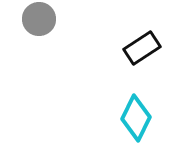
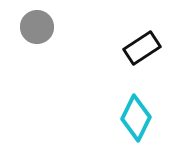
gray circle: moved 2 px left, 8 px down
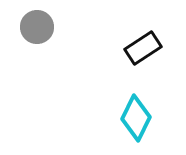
black rectangle: moved 1 px right
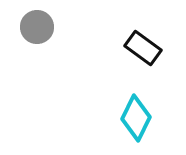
black rectangle: rotated 69 degrees clockwise
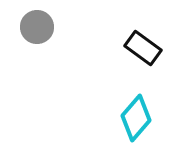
cyan diamond: rotated 15 degrees clockwise
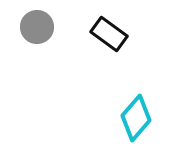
black rectangle: moved 34 px left, 14 px up
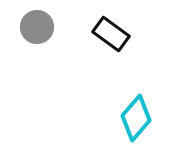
black rectangle: moved 2 px right
